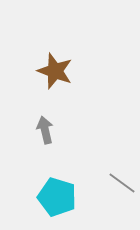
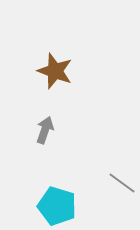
gray arrow: rotated 32 degrees clockwise
cyan pentagon: moved 9 px down
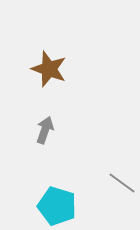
brown star: moved 6 px left, 2 px up
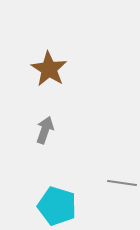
brown star: rotated 12 degrees clockwise
gray line: rotated 28 degrees counterclockwise
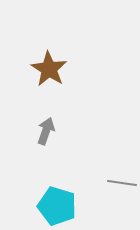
gray arrow: moved 1 px right, 1 px down
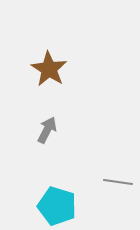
gray arrow: moved 1 px right, 1 px up; rotated 8 degrees clockwise
gray line: moved 4 px left, 1 px up
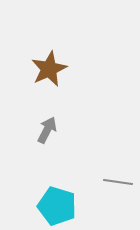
brown star: rotated 15 degrees clockwise
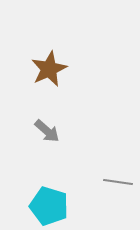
gray arrow: moved 1 px down; rotated 104 degrees clockwise
cyan pentagon: moved 8 px left
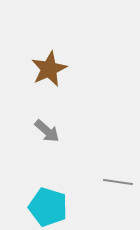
cyan pentagon: moved 1 px left, 1 px down
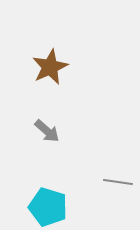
brown star: moved 1 px right, 2 px up
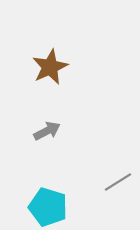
gray arrow: rotated 68 degrees counterclockwise
gray line: rotated 40 degrees counterclockwise
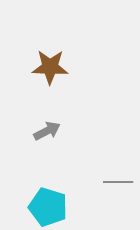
brown star: rotated 27 degrees clockwise
gray line: rotated 32 degrees clockwise
